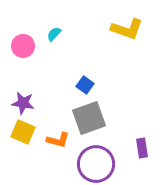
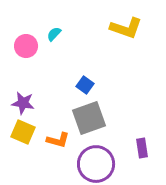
yellow L-shape: moved 1 px left, 1 px up
pink circle: moved 3 px right
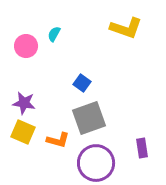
cyan semicircle: rotated 14 degrees counterclockwise
blue square: moved 3 px left, 2 px up
purple star: moved 1 px right
purple circle: moved 1 px up
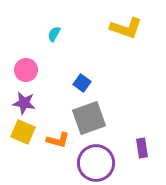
pink circle: moved 24 px down
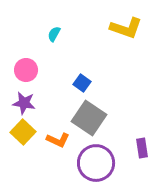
gray square: rotated 36 degrees counterclockwise
yellow square: rotated 20 degrees clockwise
orange L-shape: rotated 10 degrees clockwise
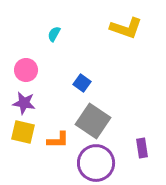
gray square: moved 4 px right, 3 px down
yellow square: rotated 30 degrees counterclockwise
orange L-shape: rotated 25 degrees counterclockwise
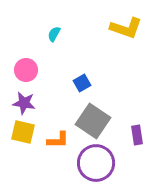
blue square: rotated 24 degrees clockwise
purple rectangle: moved 5 px left, 13 px up
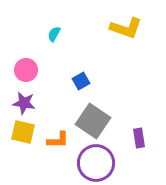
blue square: moved 1 px left, 2 px up
purple rectangle: moved 2 px right, 3 px down
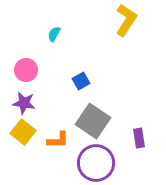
yellow L-shape: moved 8 px up; rotated 76 degrees counterclockwise
yellow square: rotated 25 degrees clockwise
